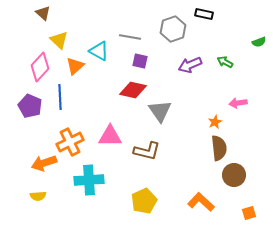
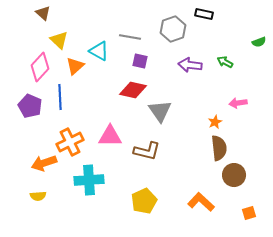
purple arrow: rotated 30 degrees clockwise
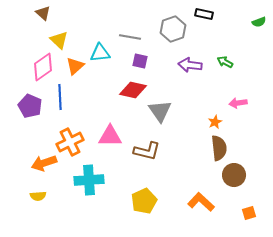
green semicircle: moved 20 px up
cyan triangle: moved 1 px right, 2 px down; rotated 35 degrees counterclockwise
pink diamond: moved 3 px right; rotated 12 degrees clockwise
